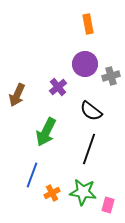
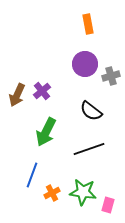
purple cross: moved 16 px left, 4 px down
black line: rotated 52 degrees clockwise
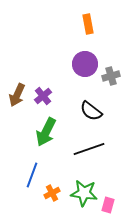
purple cross: moved 1 px right, 5 px down
green star: moved 1 px right, 1 px down
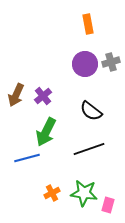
gray cross: moved 14 px up
brown arrow: moved 1 px left
blue line: moved 5 px left, 17 px up; rotated 55 degrees clockwise
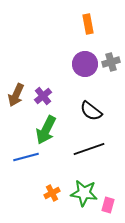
green arrow: moved 2 px up
blue line: moved 1 px left, 1 px up
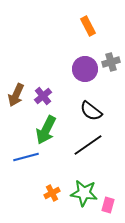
orange rectangle: moved 2 px down; rotated 18 degrees counterclockwise
purple circle: moved 5 px down
black line: moved 1 px left, 4 px up; rotated 16 degrees counterclockwise
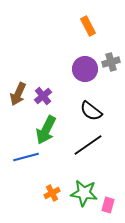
brown arrow: moved 2 px right, 1 px up
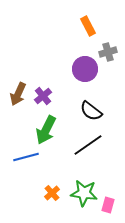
gray cross: moved 3 px left, 10 px up
orange cross: rotated 14 degrees counterclockwise
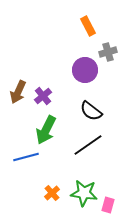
purple circle: moved 1 px down
brown arrow: moved 2 px up
